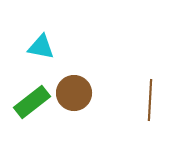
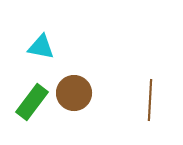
green rectangle: rotated 15 degrees counterclockwise
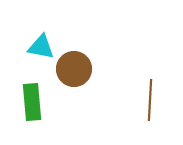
brown circle: moved 24 px up
green rectangle: rotated 42 degrees counterclockwise
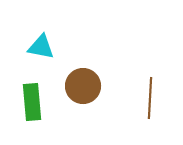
brown circle: moved 9 px right, 17 px down
brown line: moved 2 px up
